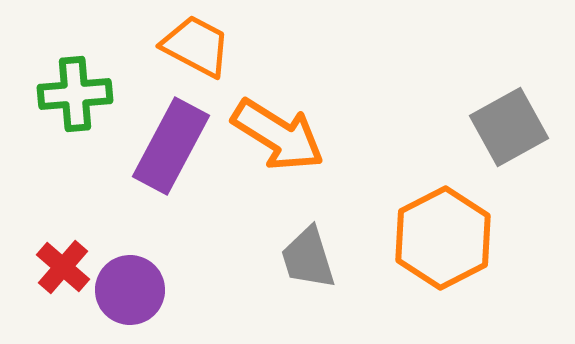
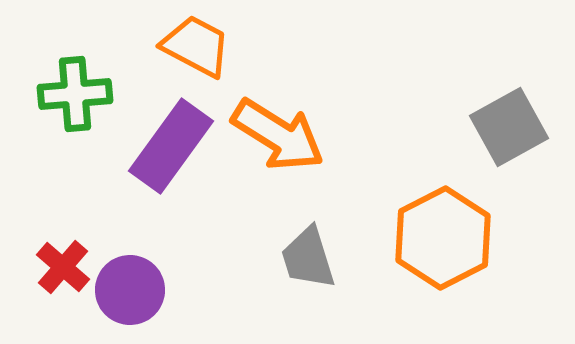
purple rectangle: rotated 8 degrees clockwise
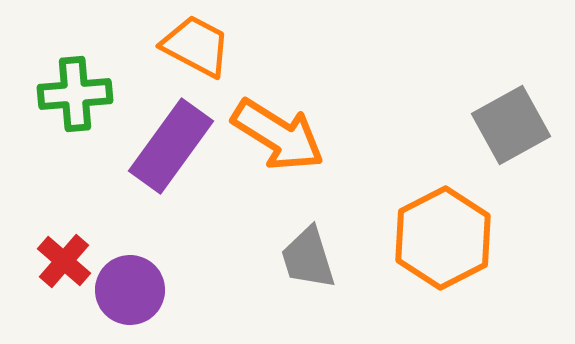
gray square: moved 2 px right, 2 px up
red cross: moved 1 px right, 6 px up
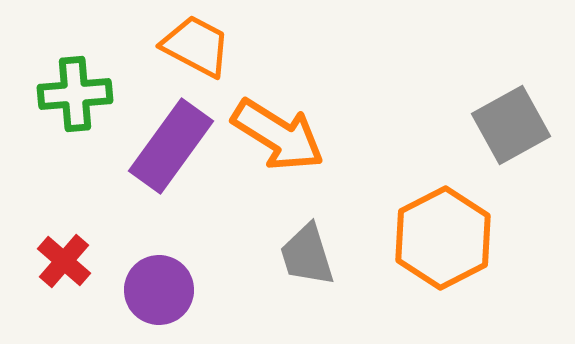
gray trapezoid: moved 1 px left, 3 px up
purple circle: moved 29 px right
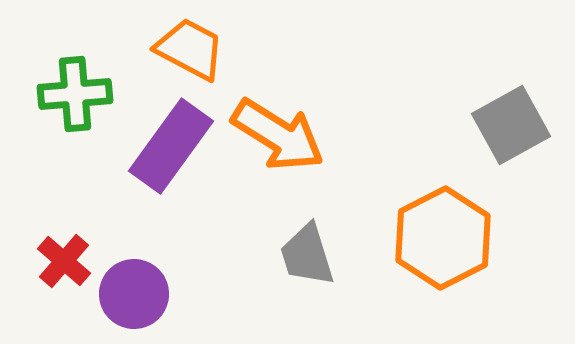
orange trapezoid: moved 6 px left, 3 px down
purple circle: moved 25 px left, 4 px down
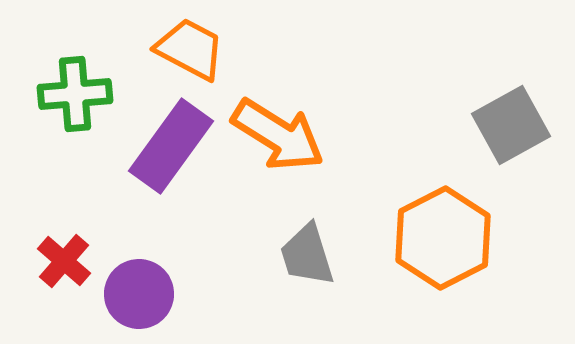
purple circle: moved 5 px right
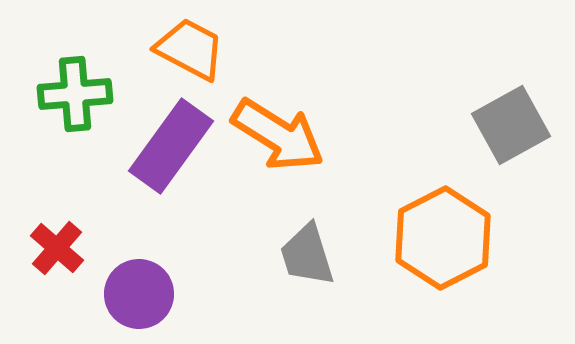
red cross: moved 7 px left, 13 px up
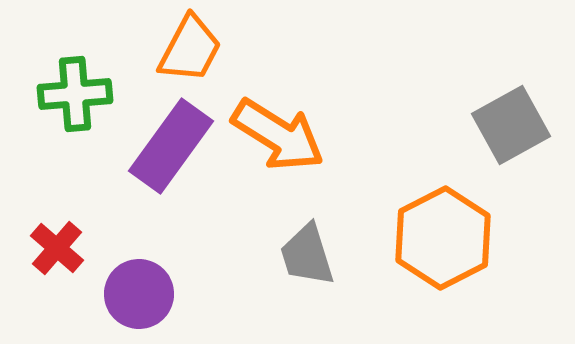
orange trapezoid: rotated 90 degrees clockwise
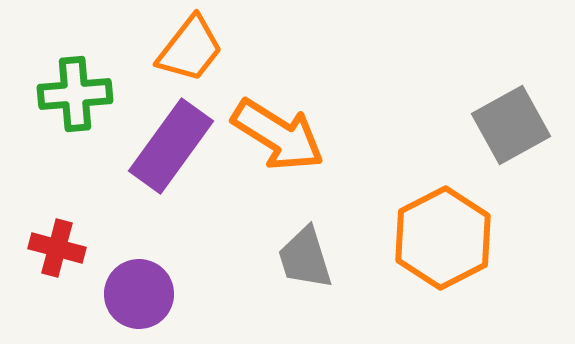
orange trapezoid: rotated 10 degrees clockwise
red cross: rotated 26 degrees counterclockwise
gray trapezoid: moved 2 px left, 3 px down
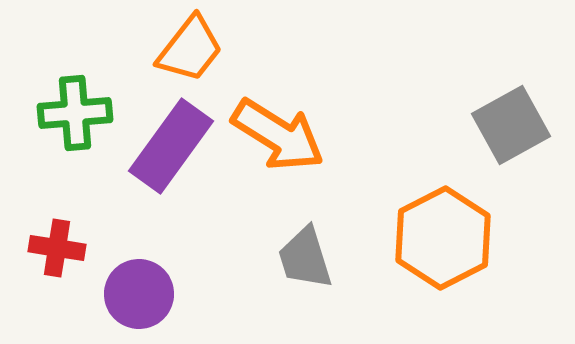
green cross: moved 19 px down
red cross: rotated 6 degrees counterclockwise
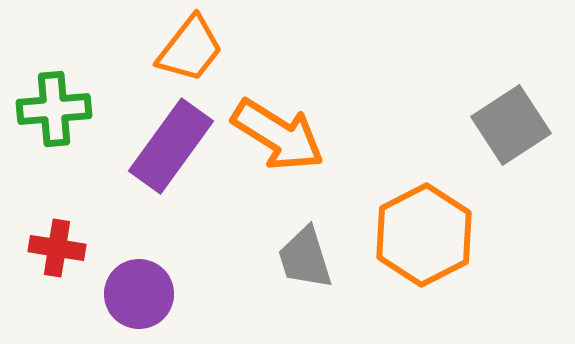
green cross: moved 21 px left, 4 px up
gray square: rotated 4 degrees counterclockwise
orange hexagon: moved 19 px left, 3 px up
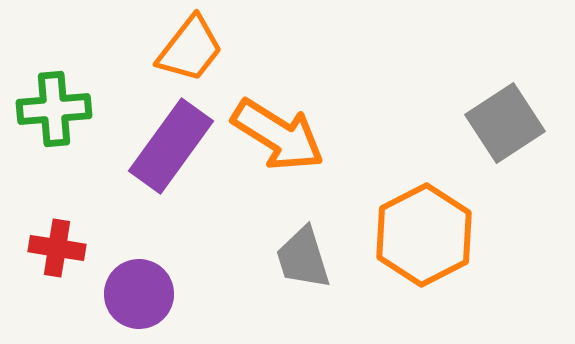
gray square: moved 6 px left, 2 px up
gray trapezoid: moved 2 px left
